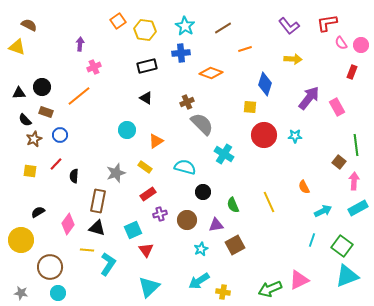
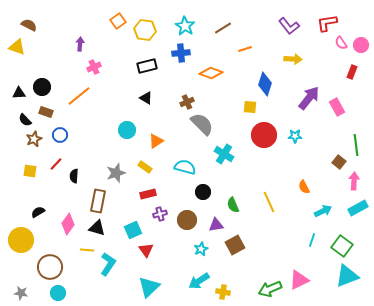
red rectangle at (148, 194): rotated 21 degrees clockwise
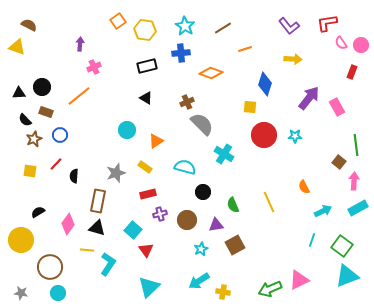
cyan square at (133, 230): rotated 24 degrees counterclockwise
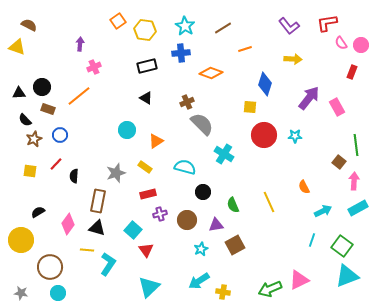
brown rectangle at (46, 112): moved 2 px right, 3 px up
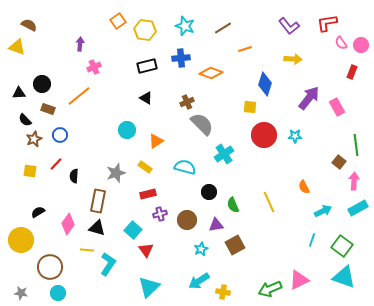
cyan star at (185, 26): rotated 12 degrees counterclockwise
blue cross at (181, 53): moved 5 px down
black circle at (42, 87): moved 3 px up
cyan cross at (224, 154): rotated 24 degrees clockwise
black circle at (203, 192): moved 6 px right
cyan triangle at (347, 276): moved 3 px left, 1 px down; rotated 40 degrees clockwise
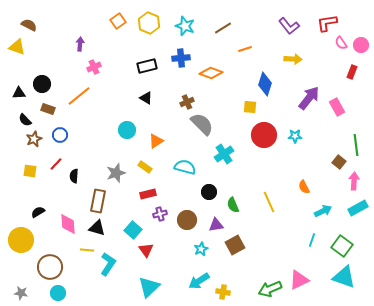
yellow hexagon at (145, 30): moved 4 px right, 7 px up; rotated 15 degrees clockwise
pink diamond at (68, 224): rotated 40 degrees counterclockwise
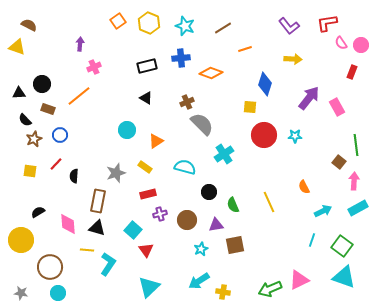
brown square at (235, 245): rotated 18 degrees clockwise
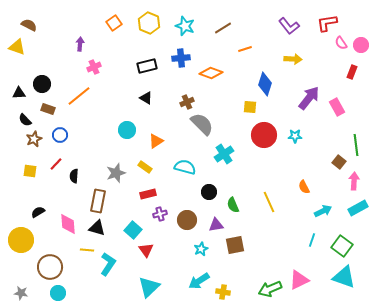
orange square at (118, 21): moved 4 px left, 2 px down
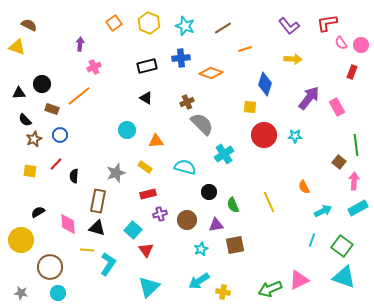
brown rectangle at (48, 109): moved 4 px right
orange triangle at (156, 141): rotated 28 degrees clockwise
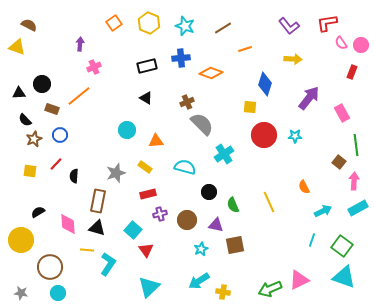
pink rectangle at (337, 107): moved 5 px right, 6 px down
purple triangle at (216, 225): rotated 21 degrees clockwise
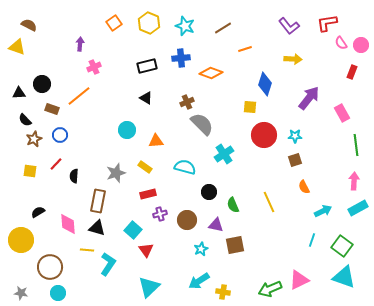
brown square at (339, 162): moved 44 px left, 2 px up; rotated 32 degrees clockwise
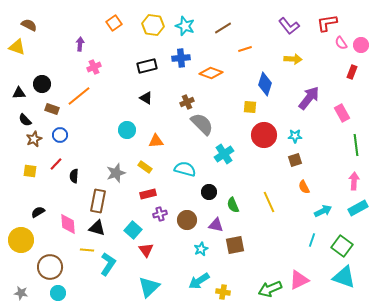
yellow hexagon at (149, 23): moved 4 px right, 2 px down; rotated 15 degrees counterclockwise
cyan semicircle at (185, 167): moved 2 px down
